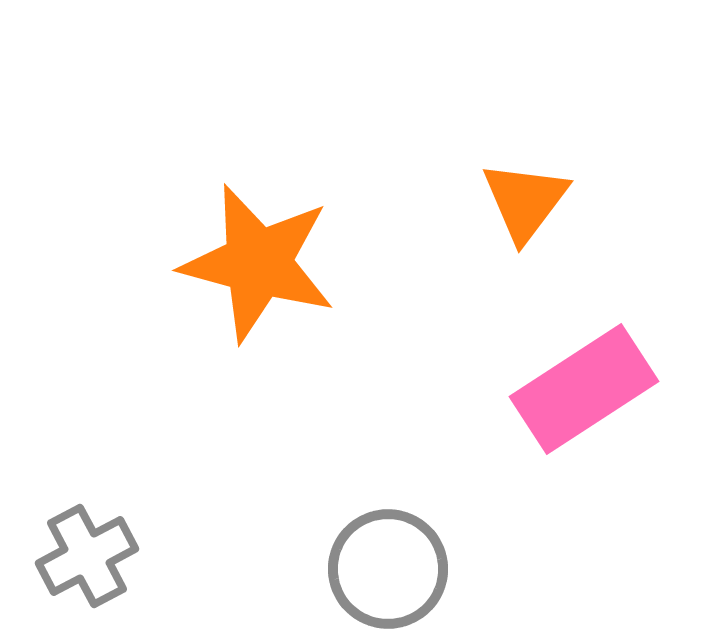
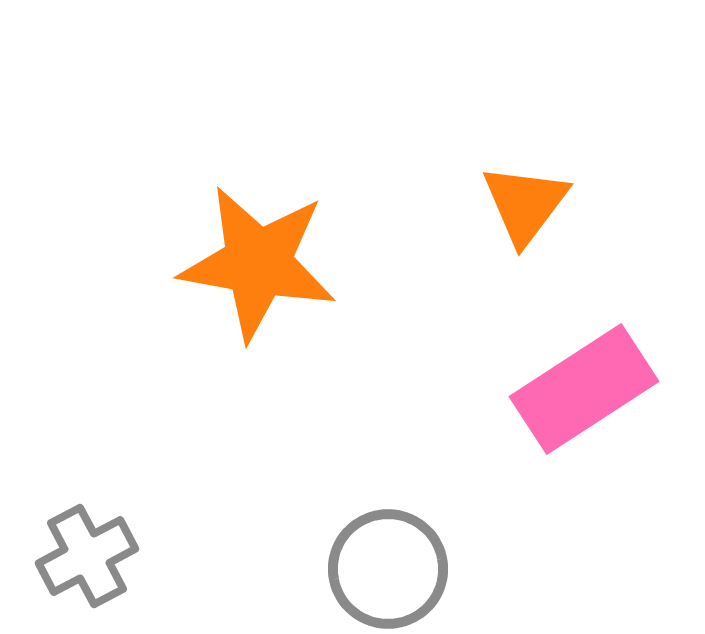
orange triangle: moved 3 px down
orange star: rotated 5 degrees counterclockwise
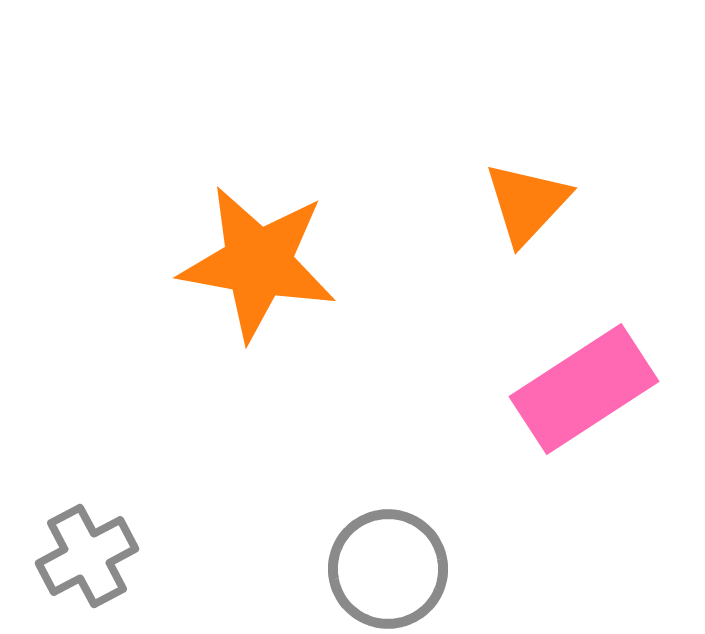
orange triangle: moved 2 px right, 1 px up; rotated 6 degrees clockwise
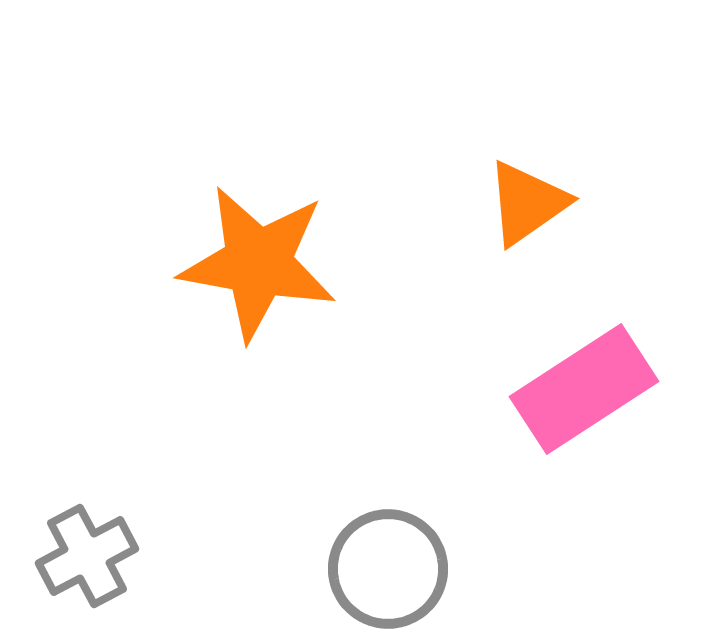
orange triangle: rotated 12 degrees clockwise
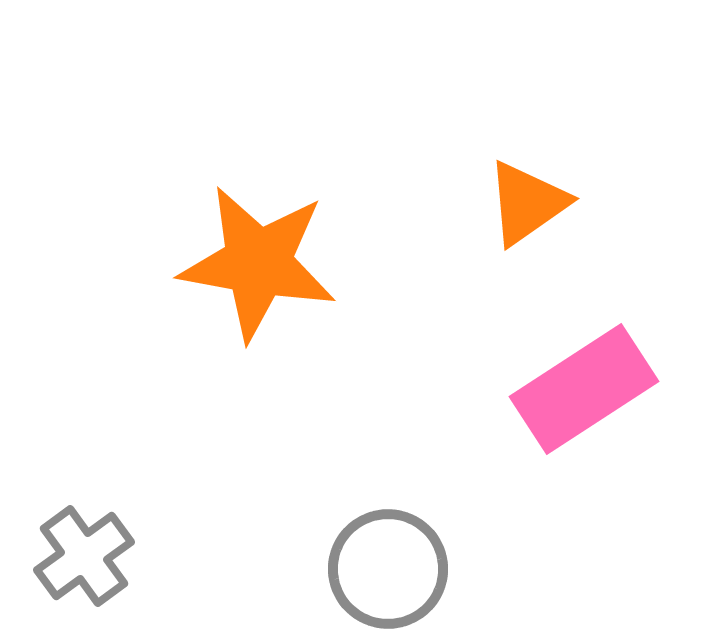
gray cross: moved 3 px left; rotated 8 degrees counterclockwise
